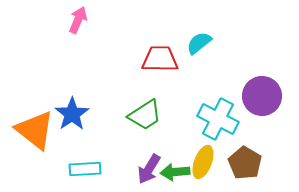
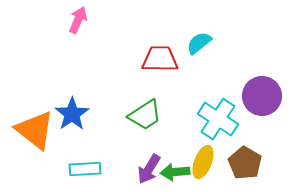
cyan cross: rotated 6 degrees clockwise
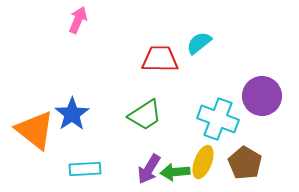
cyan cross: rotated 12 degrees counterclockwise
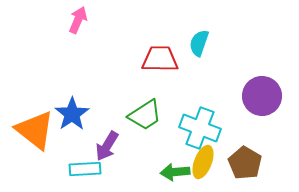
cyan semicircle: rotated 32 degrees counterclockwise
cyan cross: moved 18 px left, 9 px down
purple arrow: moved 42 px left, 23 px up
